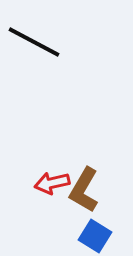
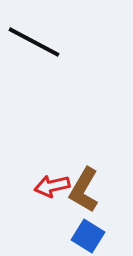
red arrow: moved 3 px down
blue square: moved 7 px left
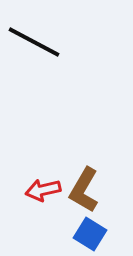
red arrow: moved 9 px left, 4 px down
blue square: moved 2 px right, 2 px up
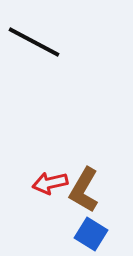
red arrow: moved 7 px right, 7 px up
blue square: moved 1 px right
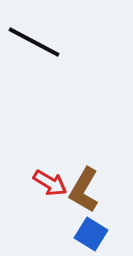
red arrow: rotated 136 degrees counterclockwise
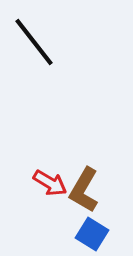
black line: rotated 24 degrees clockwise
blue square: moved 1 px right
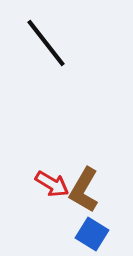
black line: moved 12 px right, 1 px down
red arrow: moved 2 px right, 1 px down
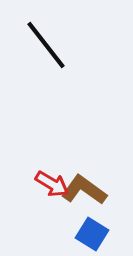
black line: moved 2 px down
brown L-shape: rotated 96 degrees clockwise
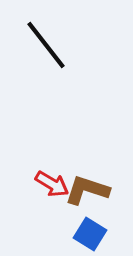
brown L-shape: moved 3 px right; rotated 18 degrees counterclockwise
blue square: moved 2 px left
